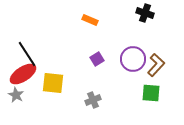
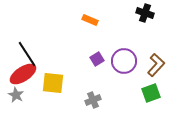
purple circle: moved 9 px left, 2 px down
green square: rotated 24 degrees counterclockwise
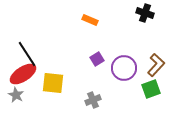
purple circle: moved 7 px down
green square: moved 4 px up
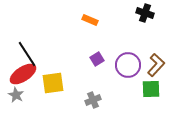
purple circle: moved 4 px right, 3 px up
yellow square: rotated 15 degrees counterclockwise
green square: rotated 18 degrees clockwise
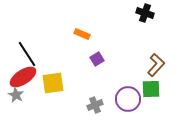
orange rectangle: moved 8 px left, 14 px down
purple circle: moved 34 px down
red ellipse: moved 3 px down
gray cross: moved 2 px right, 5 px down
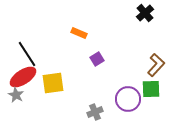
black cross: rotated 30 degrees clockwise
orange rectangle: moved 3 px left, 1 px up
gray cross: moved 7 px down
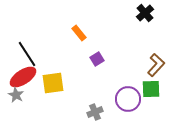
orange rectangle: rotated 28 degrees clockwise
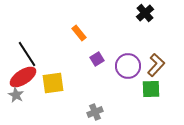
purple circle: moved 33 px up
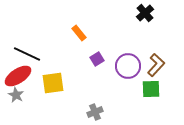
black line: rotated 32 degrees counterclockwise
red ellipse: moved 5 px left, 1 px up
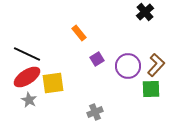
black cross: moved 1 px up
red ellipse: moved 9 px right, 1 px down
gray star: moved 13 px right, 5 px down
